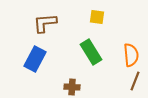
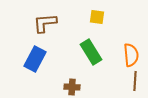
brown line: rotated 18 degrees counterclockwise
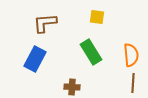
brown line: moved 2 px left, 2 px down
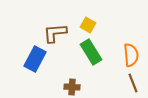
yellow square: moved 9 px left, 8 px down; rotated 21 degrees clockwise
brown L-shape: moved 10 px right, 10 px down
brown line: rotated 24 degrees counterclockwise
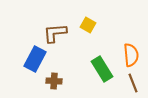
green rectangle: moved 11 px right, 17 px down
brown cross: moved 18 px left, 6 px up
